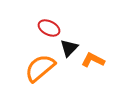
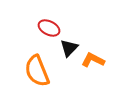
orange semicircle: moved 3 px left, 3 px down; rotated 72 degrees counterclockwise
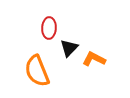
red ellipse: rotated 65 degrees clockwise
orange L-shape: moved 1 px right, 1 px up
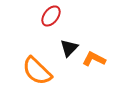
red ellipse: moved 2 px right, 12 px up; rotated 35 degrees clockwise
orange semicircle: rotated 24 degrees counterclockwise
